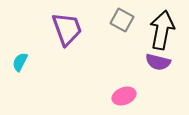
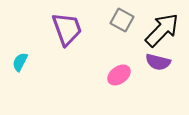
black arrow: rotated 33 degrees clockwise
pink ellipse: moved 5 px left, 21 px up; rotated 15 degrees counterclockwise
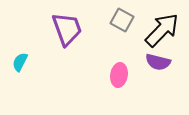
pink ellipse: rotated 45 degrees counterclockwise
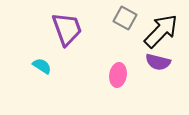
gray square: moved 3 px right, 2 px up
black arrow: moved 1 px left, 1 px down
cyan semicircle: moved 22 px right, 4 px down; rotated 96 degrees clockwise
pink ellipse: moved 1 px left
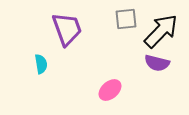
gray square: moved 1 px right, 1 px down; rotated 35 degrees counterclockwise
purple semicircle: moved 1 px left, 1 px down
cyan semicircle: moved 1 px left, 2 px up; rotated 48 degrees clockwise
pink ellipse: moved 8 px left, 15 px down; rotated 40 degrees clockwise
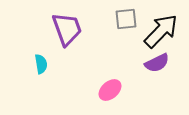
purple semicircle: rotated 40 degrees counterclockwise
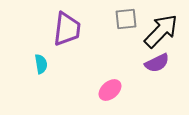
purple trapezoid: rotated 27 degrees clockwise
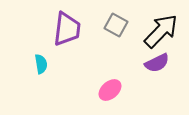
gray square: moved 10 px left, 6 px down; rotated 35 degrees clockwise
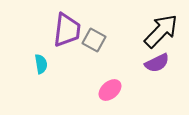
gray square: moved 22 px left, 15 px down
purple trapezoid: moved 1 px down
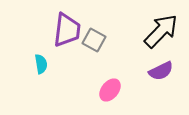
purple semicircle: moved 4 px right, 8 px down
pink ellipse: rotated 10 degrees counterclockwise
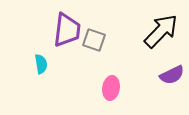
gray square: rotated 10 degrees counterclockwise
purple semicircle: moved 11 px right, 4 px down
pink ellipse: moved 1 px right, 2 px up; rotated 30 degrees counterclockwise
